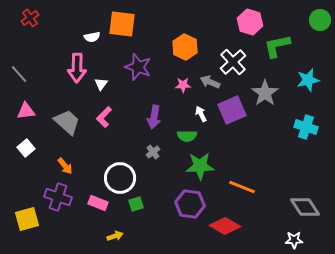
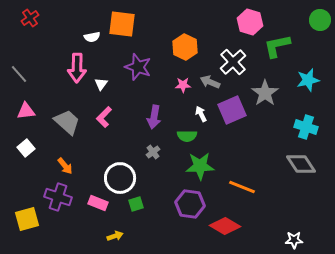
gray diamond: moved 4 px left, 43 px up
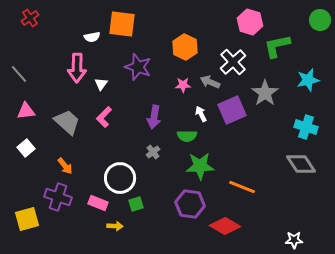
yellow arrow: moved 10 px up; rotated 21 degrees clockwise
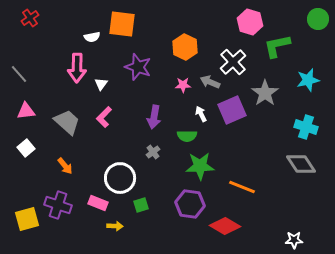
green circle: moved 2 px left, 1 px up
purple cross: moved 8 px down
green square: moved 5 px right, 1 px down
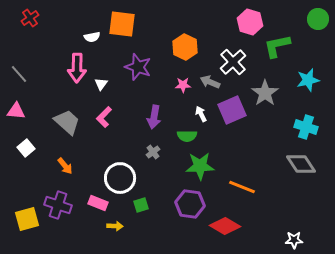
pink triangle: moved 10 px left; rotated 12 degrees clockwise
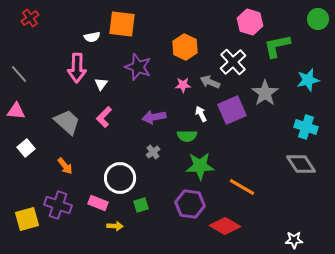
purple arrow: rotated 70 degrees clockwise
orange line: rotated 8 degrees clockwise
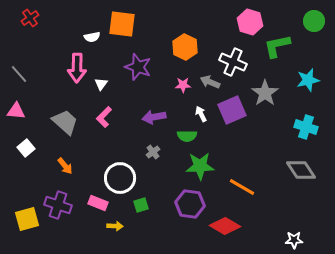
green circle: moved 4 px left, 2 px down
white cross: rotated 24 degrees counterclockwise
gray trapezoid: moved 2 px left
gray diamond: moved 6 px down
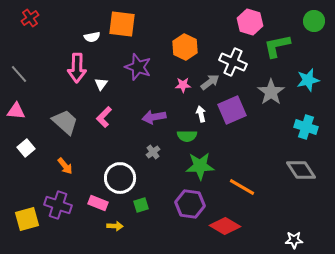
gray arrow: rotated 120 degrees clockwise
gray star: moved 6 px right, 1 px up
white arrow: rotated 14 degrees clockwise
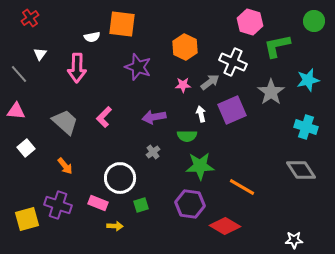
white triangle: moved 61 px left, 30 px up
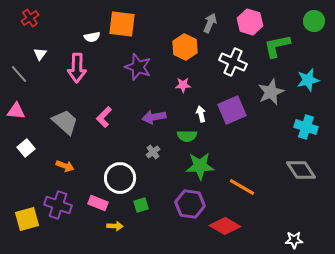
gray arrow: moved 59 px up; rotated 30 degrees counterclockwise
gray star: rotated 12 degrees clockwise
orange arrow: rotated 30 degrees counterclockwise
